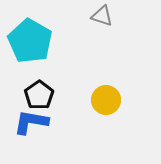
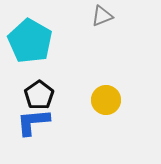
gray triangle: rotated 40 degrees counterclockwise
blue L-shape: moved 2 px right; rotated 15 degrees counterclockwise
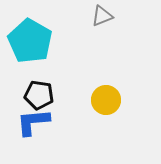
black pentagon: rotated 28 degrees counterclockwise
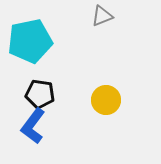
cyan pentagon: rotated 30 degrees clockwise
black pentagon: moved 1 px right, 1 px up
blue L-shape: moved 4 px down; rotated 48 degrees counterclockwise
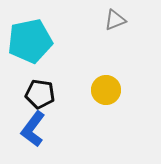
gray triangle: moved 13 px right, 4 px down
yellow circle: moved 10 px up
blue L-shape: moved 3 px down
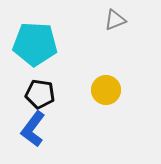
cyan pentagon: moved 5 px right, 3 px down; rotated 15 degrees clockwise
